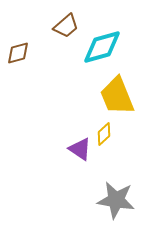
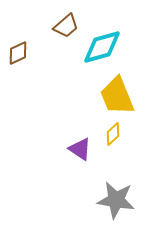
brown diamond: rotated 10 degrees counterclockwise
yellow diamond: moved 9 px right
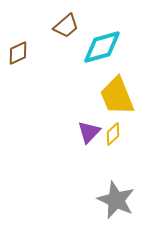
purple triangle: moved 9 px right, 17 px up; rotated 40 degrees clockwise
gray star: rotated 15 degrees clockwise
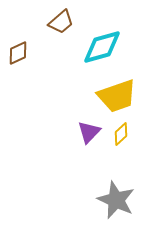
brown trapezoid: moved 5 px left, 4 px up
yellow trapezoid: rotated 87 degrees counterclockwise
yellow diamond: moved 8 px right
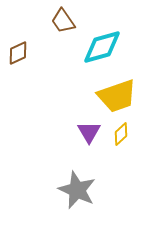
brown trapezoid: moved 2 px right, 1 px up; rotated 96 degrees clockwise
purple triangle: rotated 15 degrees counterclockwise
gray star: moved 39 px left, 10 px up
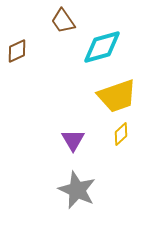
brown diamond: moved 1 px left, 2 px up
purple triangle: moved 16 px left, 8 px down
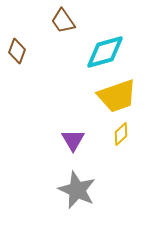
cyan diamond: moved 3 px right, 5 px down
brown diamond: rotated 45 degrees counterclockwise
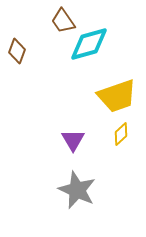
cyan diamond: moved 16 px left, 8 px up
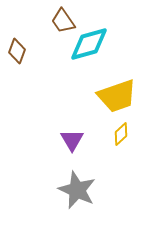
purple triangle: moved 1 px left
